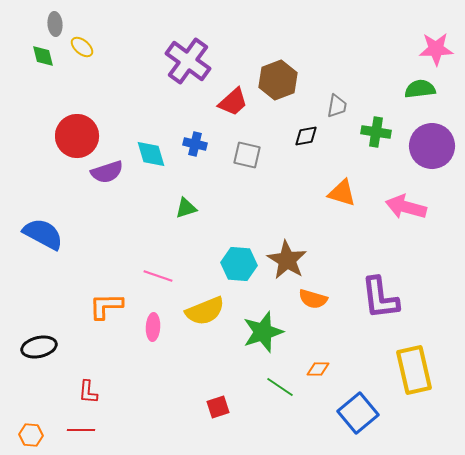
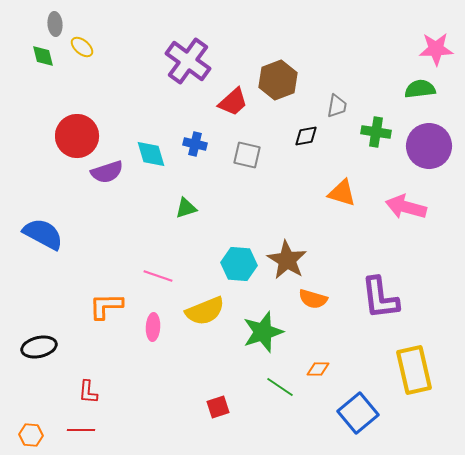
purple circle: moved 3 px left
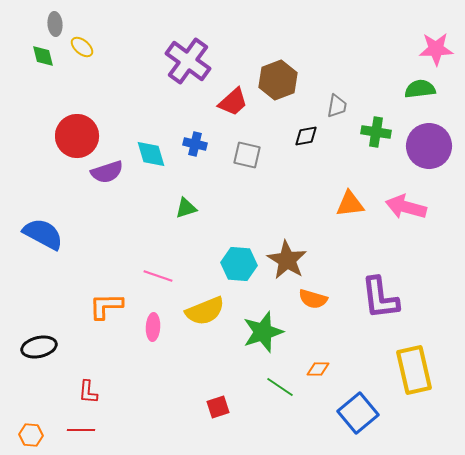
orange triangle: moved 8 px right, 11 px down; rotated 24 degrees counterclockwise
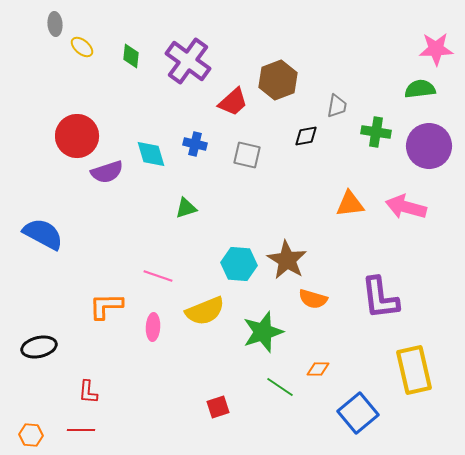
green diamond: moved 88 px right; rotated 20 degrees clockwise
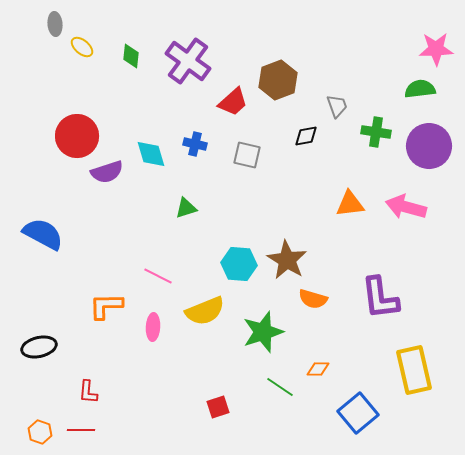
gray trapezoid: rotated 30 degrees counterclockwise
pink line: rotated 8 degrees clockwise
orange hexagon: moved 9 px right, 3 px up; rotated 15 degrees clockwise
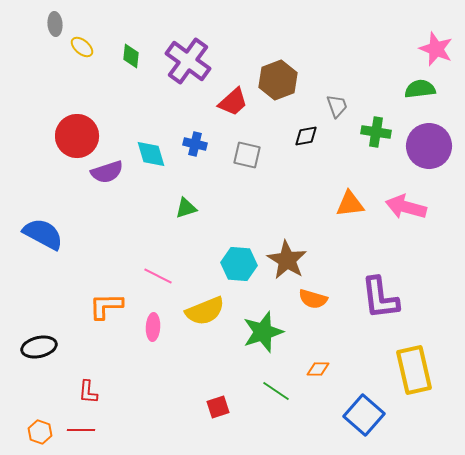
pink star: rotated 24 degrees clockwise
green line: moved 4 px left, 4 px down
blue square: moved 6 px right, 2 px down; rotated 9 degrees counterclockwise
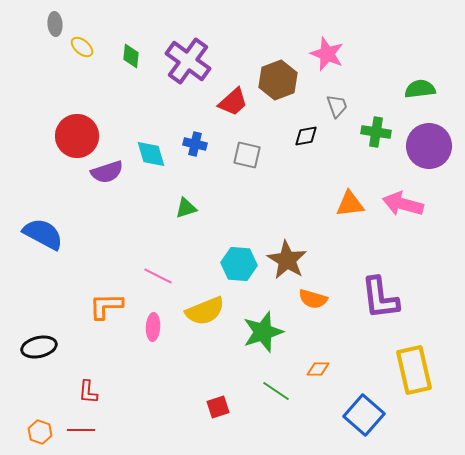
pink star: moved 109 px left, 5 px down
pink arrow: moved 3 px left, 3 px up
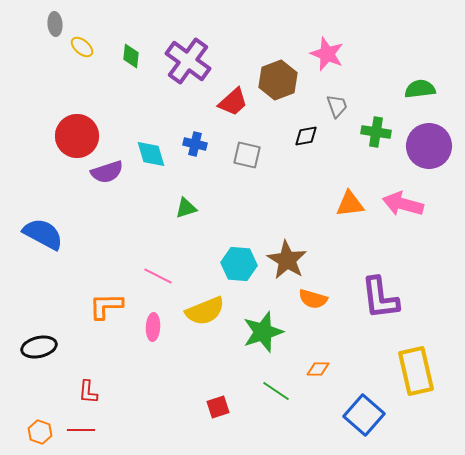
yellow rectangle: moved 2 px right, 1 px down
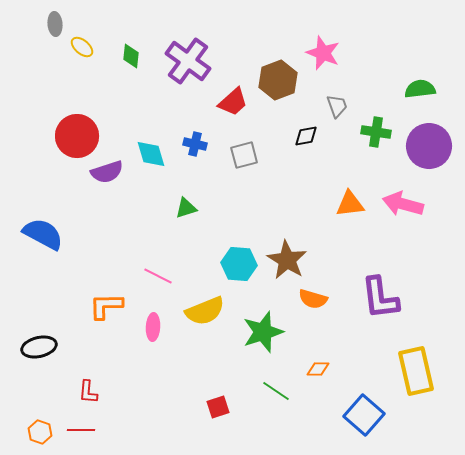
pink star: moved 4 px left, 1 px up
gray square: moved 3 px left; rotated 28 degrees counterclockwise
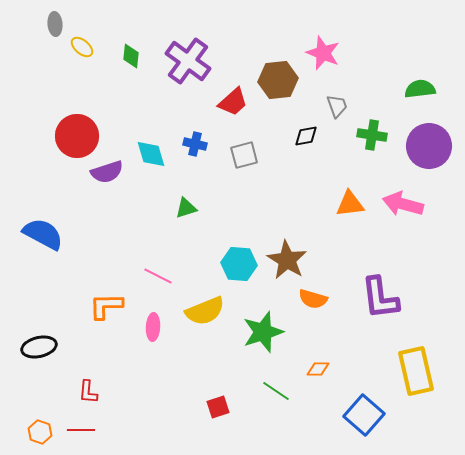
brown hexagon: rotated 15 degrees clockwise
green cross: moved 4 px left, 3 px down
